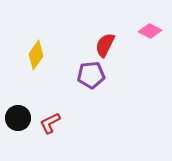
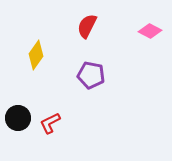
red semicircle: moved 18 px left, 19 px up
purple pentagon: rotated 16 degrees clockwise
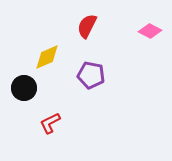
yellow diamond: moved 11 px right, 2 px down; rotated 32 degrees clockwise
black circle: moved 6 px right, 30 px up
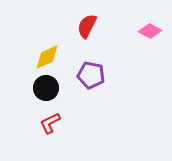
black circle: moved 22 px right
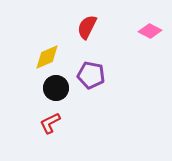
red semicircle: moved 1 px down
black circle: moved 10 px right
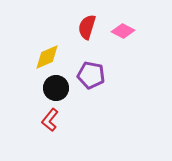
red semicircle: rotated 10 degrees counterclockwise
pink diamond: moved 27 px left
red L-shape: moved 3 px up; rotated 25 degrees counterclockwise
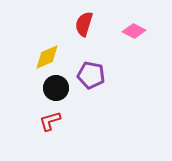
red semicircle: moved 3 px left, 3 px up
pink diamond: moved 11 px right
red L-shape: moved 1 px down; rotated 35 degrees clockwise
